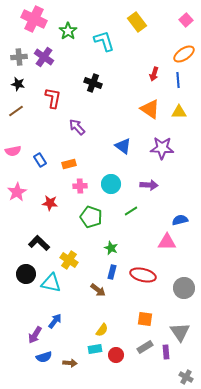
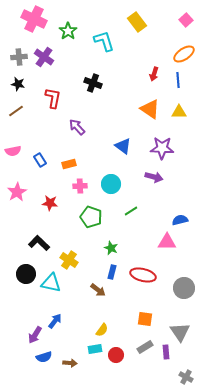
purple arrow at (149, 185): moved 5 px right, 8 px up; rotated 12 degrees clockwise
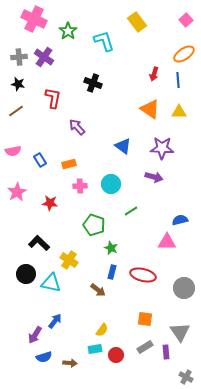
green pentagon at (91, 217): moved 3 px right, 8 px down
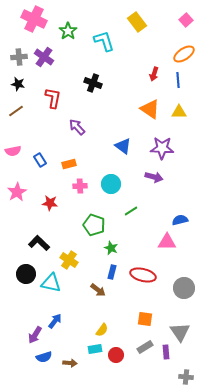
gray cross at (186, 377): rotated 24 degrees counterclockwise
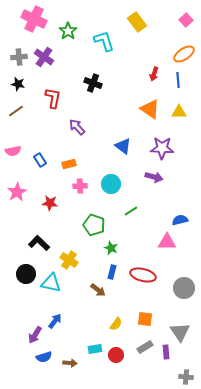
yellow semicircle at (102, 330): moved 14 px right, 6 px up
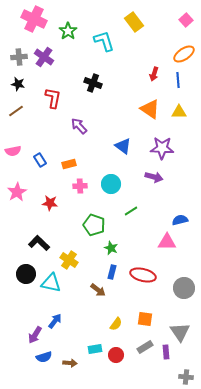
yellow rectangle at (137, 22): moved 3 px left
purple arrow at (77, 127): moved 2 px right, 1 px up
